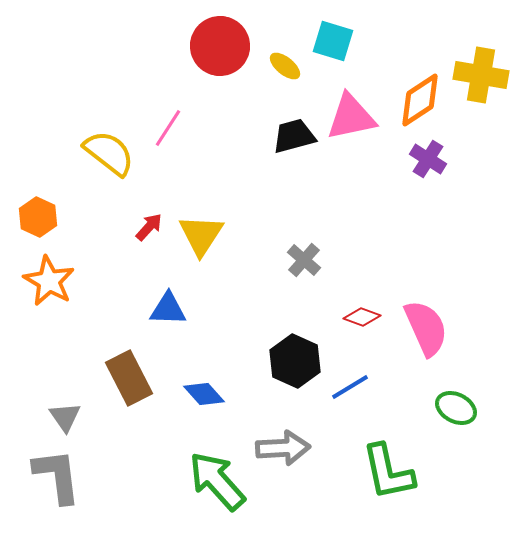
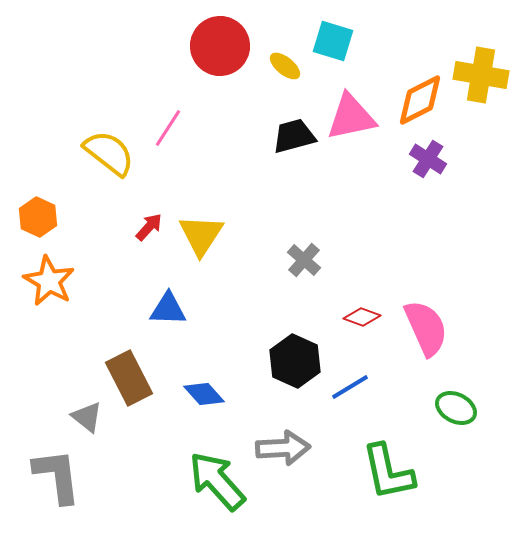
orange diamond: rotated 6 degrees clockwise
gray triangle: moved 22 px right; rotated 16 degrees counterclockwise
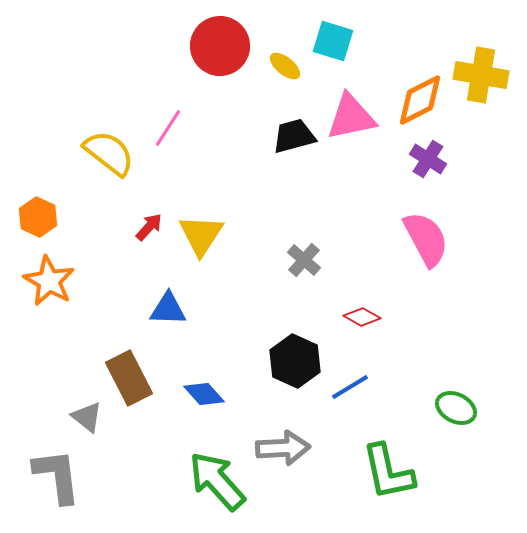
red diamond: rotated 9 degrees clockwise
pink semicircle: moved 89 px up; rotated 4 degrees counterclockwise
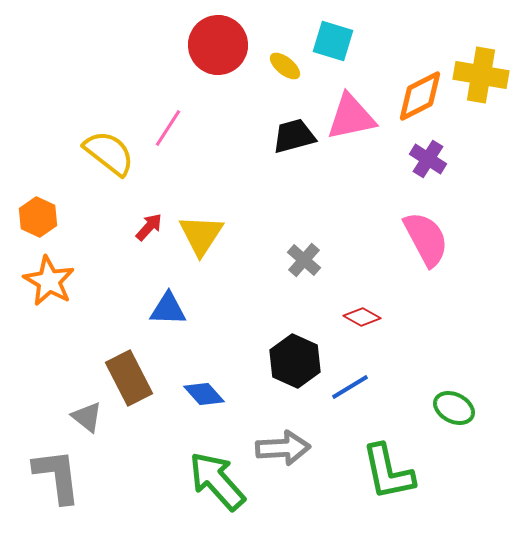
red circle: moved 2 px left, 1 px up
orange diamond: moved 4 px up
green ellipse: moved 2 px left
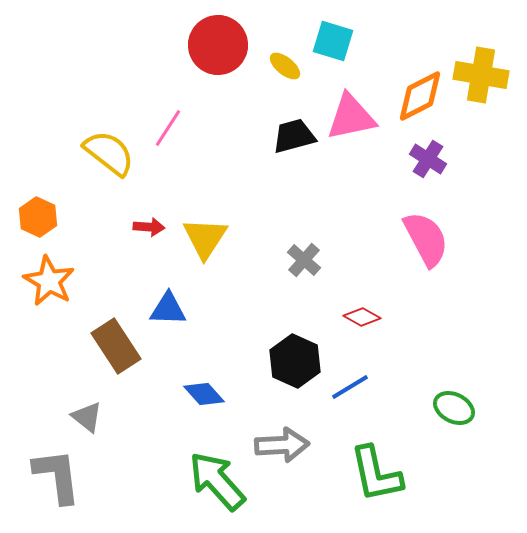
red arrow: rotated 52 degrees clockwise
yellow triangle: moved 4 px right, 3 px down
brown rectangle: moved 13 px left, 32 px up; rotated 6 degrees counterclockwise
gray arrow: moved 1 px left, 3 px up
green L-shape: moved 12 px left, 2 px down
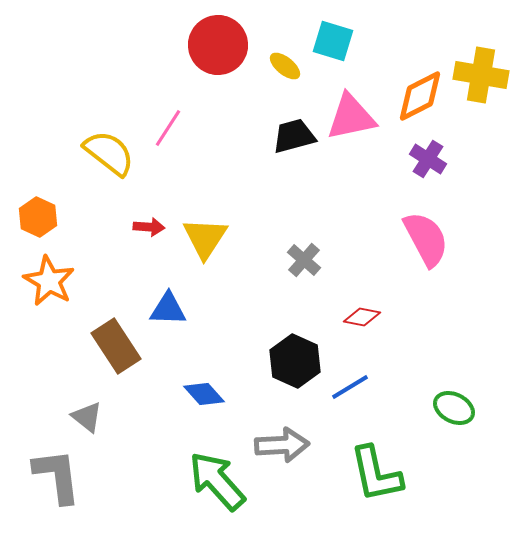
red diamond: rotated 18 degrees counterclockwise
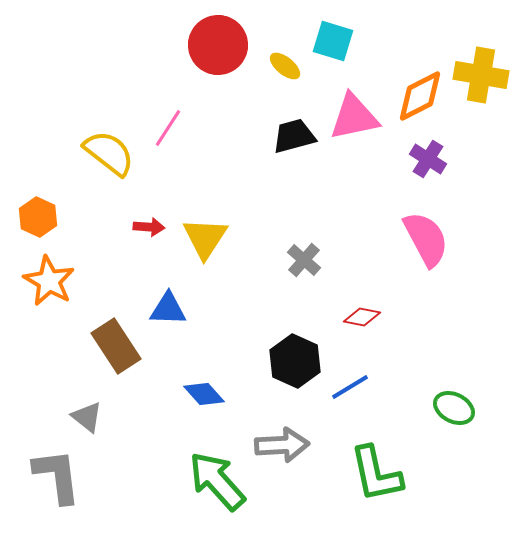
pink triangle: moved 3 px right
